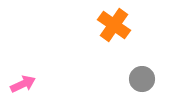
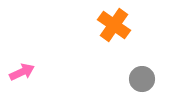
pink arrow: moved 1 px left, 12 px up
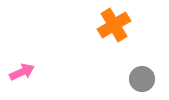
orange cross: rotated 24 degrees clockwise
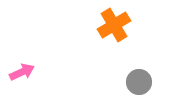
gray circle: moved 3 px left, 3 px down
